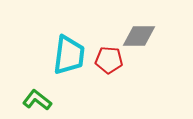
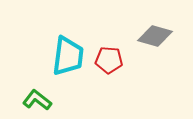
gray diamond: moved 16 px right; rotated 16 degrees clockwise
cyan trapezoid: moved 1 px left, 1 px down
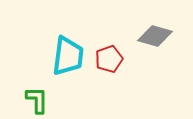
red pentagon: moved 1 px up; rotated 24 degrees counterclockwise
green L-shape: rotated 52 degrees clockwise
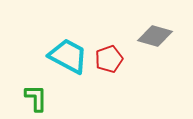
cyan trapezoid: rotated 69 degrees counterclockwise
green L-shape: moved 1 px left, 2 px up
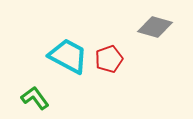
gray diamond: moved 9 px up
green L-shape: moved 1 px left; rotated 36 degrees counterclockwise
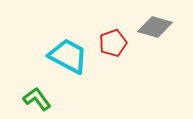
red pentagon: moved 4 px right, 16 px up
green L-shape: moved 2 px right, 1 px down
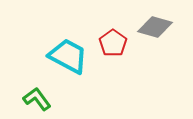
red pentagon: rotated 16 degrees counterclockwise
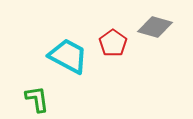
green L-shape: rotated 28 degrees clockwise
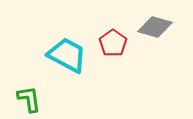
cyan trapezoid: moved 1 px left, 1 px up
green L-shape: moved 8 px left
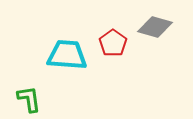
cyan trapezoid: rotated 24 degrees counterclockwise
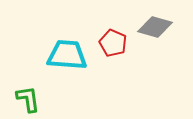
red pentagon: rotated 12 degrees counterclockwise
green L-shape: moved 1 px left
